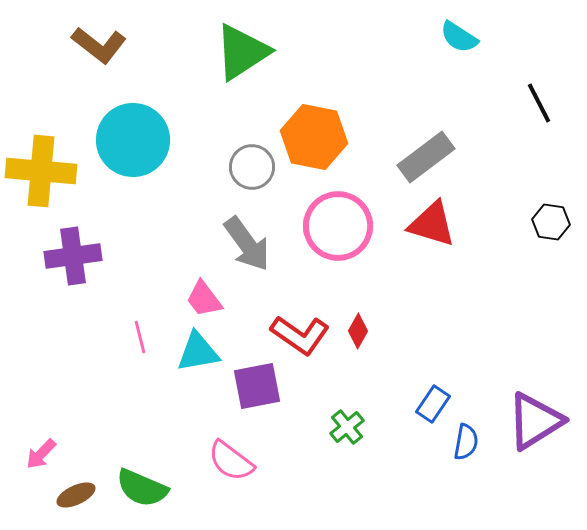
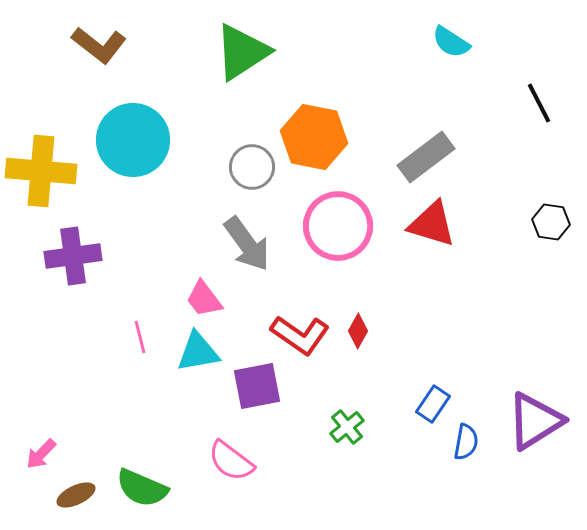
cyan semicircle: moved 8 px left, 5 px down
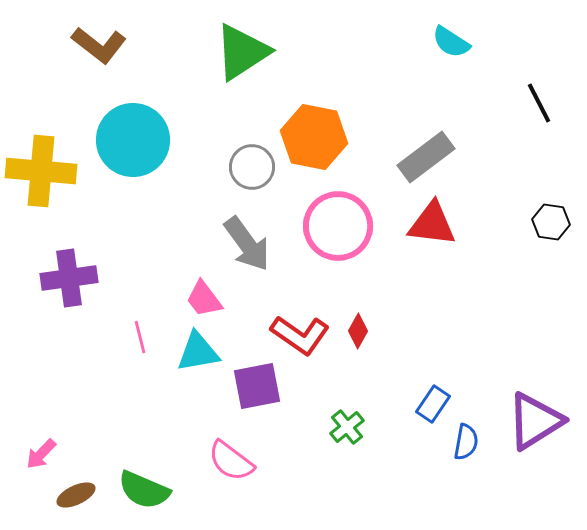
red triangle: rotated 10 degrees counterclockwise
purple cross: moved 4 px left, 22 px down
green semicircle: moved 2 px right, 2 px down
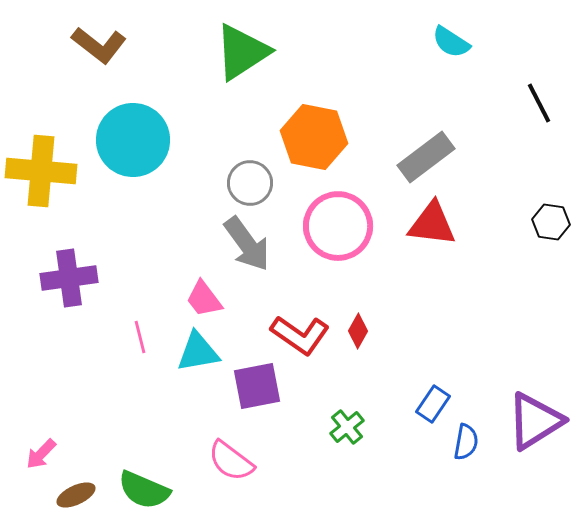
gray circle: moved 2 px left, 16 px down
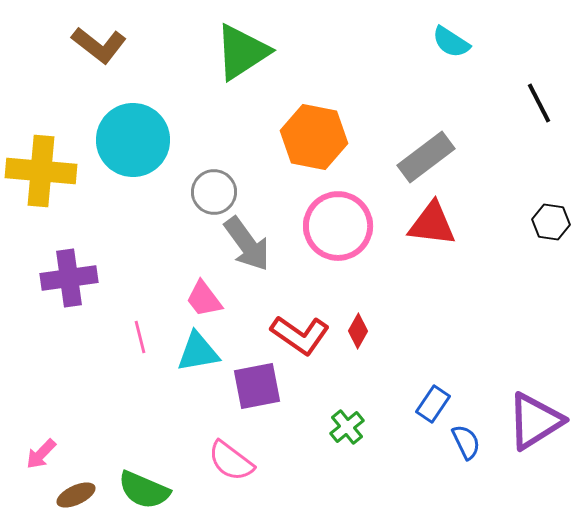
gray circle: moved 36 px left, 9 px down
blue semicircle: rotated 36 degrees counterclockwise
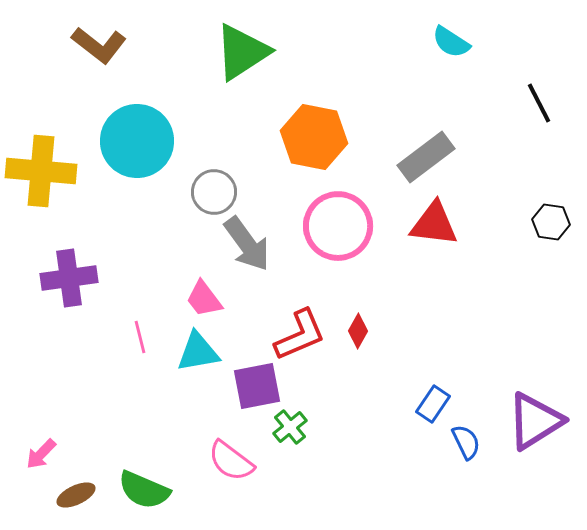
cyan circle: moved 4 px right, 1 px down
red triangle: moved 2 px right
red L-shape: rotated 58 degrees counterclockwise
green cross: moved 57 px left
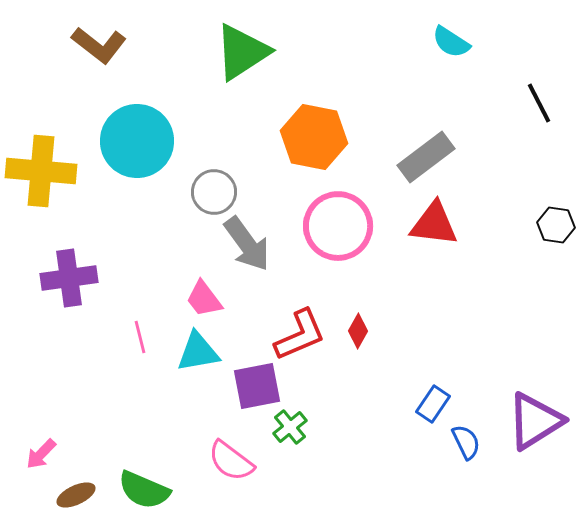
black hexagon: moved 5 px right, 3 px down
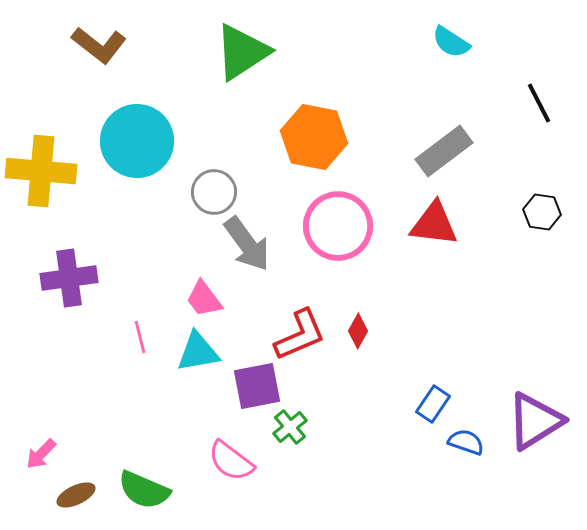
gray rectangle: moved 18 px right, 6 px up
black hexagon: moved 14 px left, 13 px up
blue semicircle: rotated 45 degrees counterclockwise
